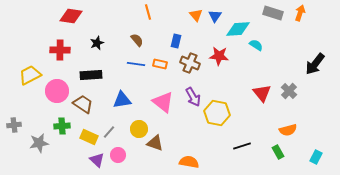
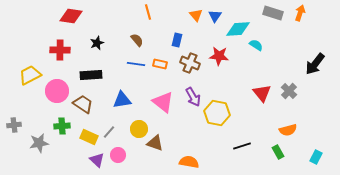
blue rectangle at (176, 41): moved 1 px right, 1 px up
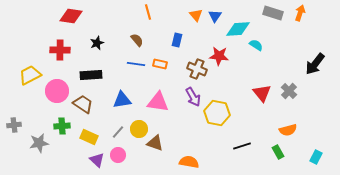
brown cross at (190, 63): moved 7 px right, 6 px down
pink triangle at (163, 102): moved 5 px left; rotated 30 degrees counterclockwise
gray line at (109, 132): moved 9 px right
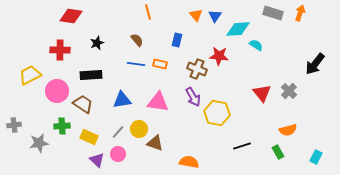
pink circle at (118, 155): moved 1 px up
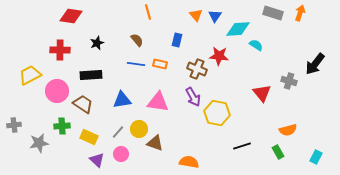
gray cross at (289, 91): moved 10 px up; rotated 28 degrees counterclockwise
pink circle at (118, 154): moved 3 px right
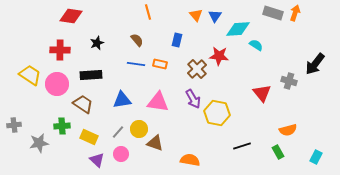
orange arrow at (300, 13): moved 5 px left
brown cross at (197, 69): rotated 24 degrees clockwise
yellow trapezoid at (30, 75): rotated 60 degrees clockwise
pink circle at (57, 91): moved 7 px up
purple arrow at (193, 97): moved 2 px down
orange semicircle at (189, 162): moved 1 px right, 2 px up
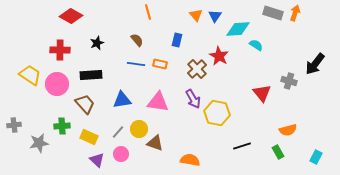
red diamond at (71, 16): rotated 20 degrees clockwise
red star at (219, 56): rotated 24 degrees clockwise
brown trapezoid at (83, 104): moved 2 px right; rotated 15 degrees clockwise
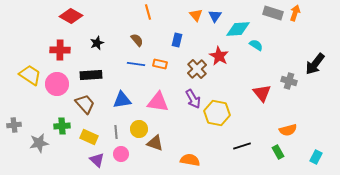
gray line at (118, 132): moved 2 px left; rotated 48 degrees counterclockwise
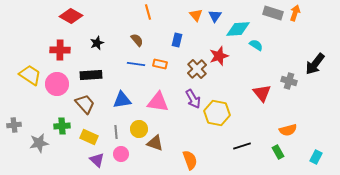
red star at (219, 56): rotated 24 degrees clockwise
orange semicircle at (190, 160): rotated 60 degrees clockwise
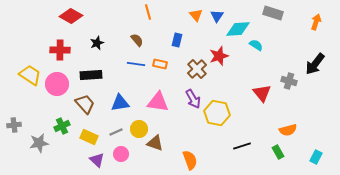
orange arrow at (295, 13): moved 21 px right, 9 px down
blue triangle at (215, 16): moved 2 px right
blue triangle at (122, 100): moved 2 px left, 3 px down
green cross at (62, 126): rotated 21 degrees counterclockwise
gray line at (116, 132): rotated 72 degrees clockwise
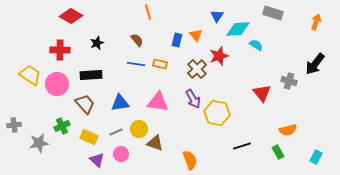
orange triangle at (196, 15): moved 20 px down
